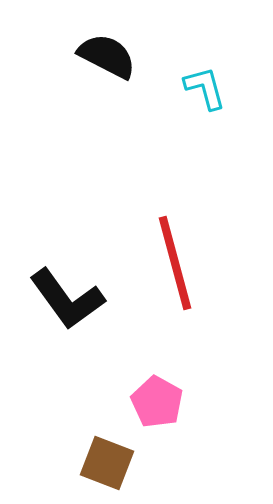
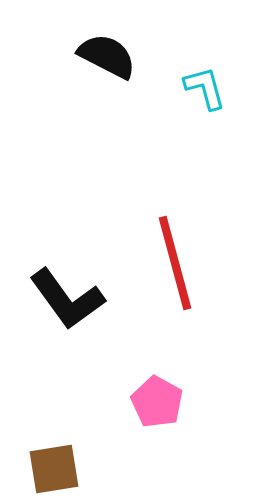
brown square: moved 53 px left, 6 px down; rotated 30 degrees counterclockwise
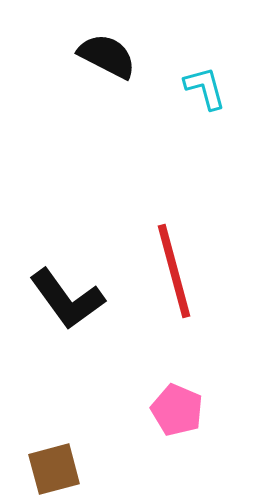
red line: moved 1 px left, 8 px down
pink pentagon: moved 20 px right, 8 px down; rotated 6 degrees counterclockwise
brown square: rotated 6 degrees counterclockwise
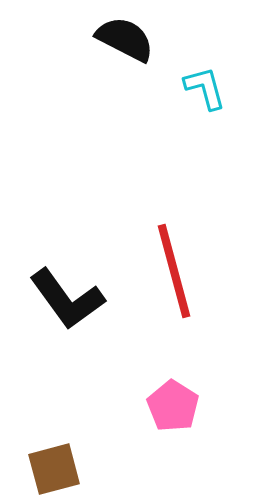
black semicircle: moved 18 px right, 17 px up
pink pentagon: moved 4 px left, 4 px up; rotated 9 degrees clockwise
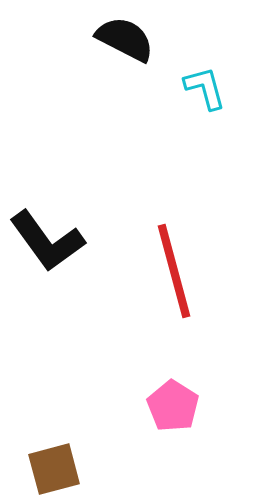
black L-shape: moved 20 px left, 58 px up
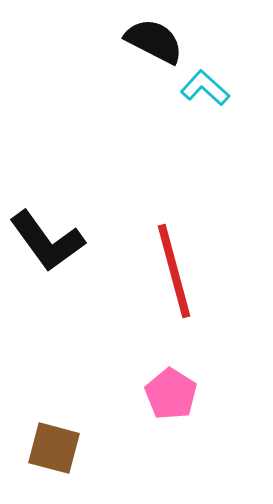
black semicircle: moved 29 px right, 2 px down
cyan L-shape: rotated 33 degrees counterclockwise
pink pentagon: moved 2 px left, 12 px up
brown square: moved 21 px up; rotated 30 degrees clockwise
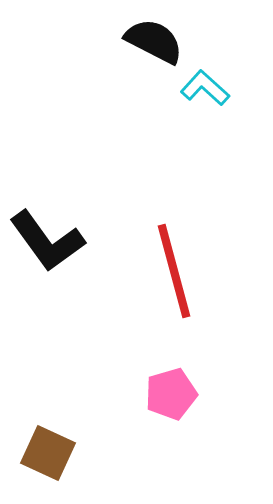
pink pentagon: rotated 24 degrees clockwise
brown square: moved 6 px left, 5 px down; rotated 10 degrees clockwise
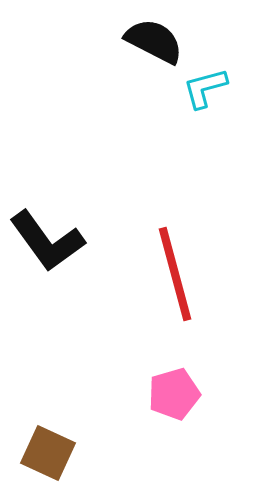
cyan L-shape: rotated 57 degrees counterclockwise
red line: moved 1 px right, 3 px down
pink pentagon: moved 3 px right
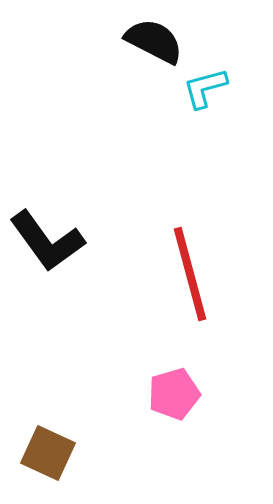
red line: moved 15 px right
